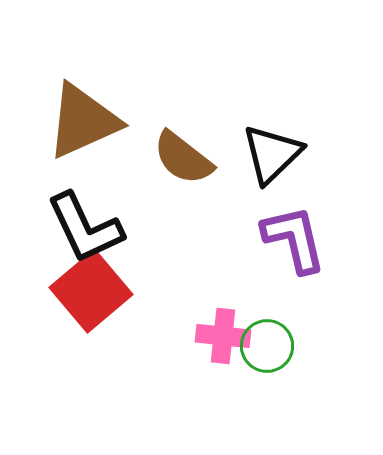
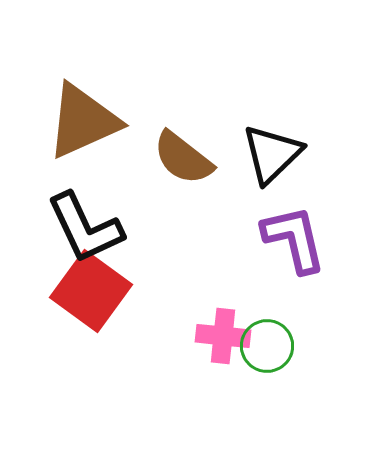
red square: rotated 14 degrees counterclockwise
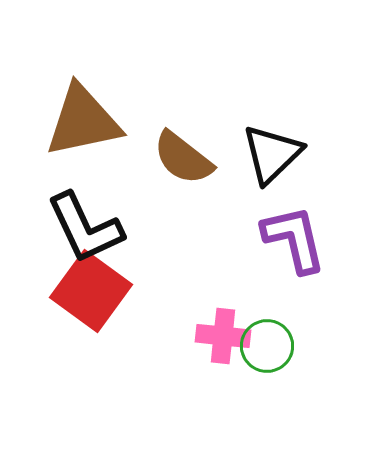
brown triangle: rotated 12 degrees clockwise
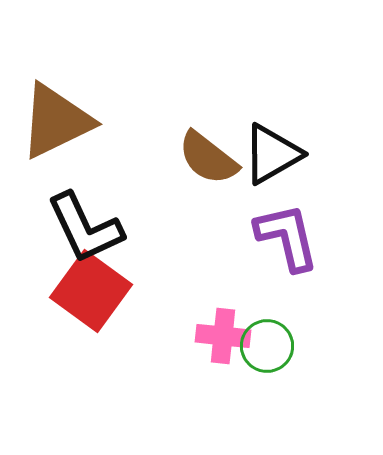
brown triangle: moved 27 px left; rotated 14 degrees counterclockwise
black triangle: rotated 14 degrees clockwise
brown semicircle: moved 25 px right
purple L-shape: moved 7 px left, 2 px up
